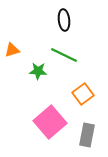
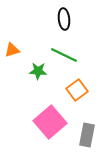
black ellipse: moved 1 px up
orange square: moved 6 px left, 4 px up
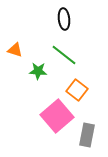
orange triangle: moved 3 px right; rotated 35 degrees clockwise
green line: rotated 12 degrees clockwise
orange square: rotated 15 degrees counterclockwise
pink square: moved 7 px right, 6 px up
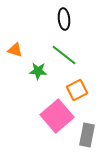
orange square: rotated 25 degrees clockwise
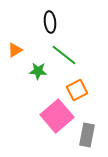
black ellipse: moved 14 px left, 3 px down
orange triangle: rotated 49 degrees counterclockwise
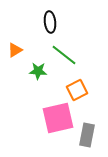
pink square: moved 1 px right, 2 px down; rotated 28 degrees clockwise
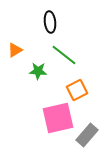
gray rectangle: rotated 30 degrees clockwise
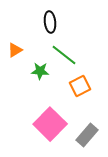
green star: moved 2 px right
orange square: moved 3 px right, 4 px up
pink square: moved 8 px left, 6 px down; rotated 32 degrees counterclockwise
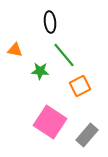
orange triangle: rotated 42 degrees clockwise
green line: rotated 12 degrees clockwise
pink square: moved 2 px up; rotated 12 degrees counterclockwise
